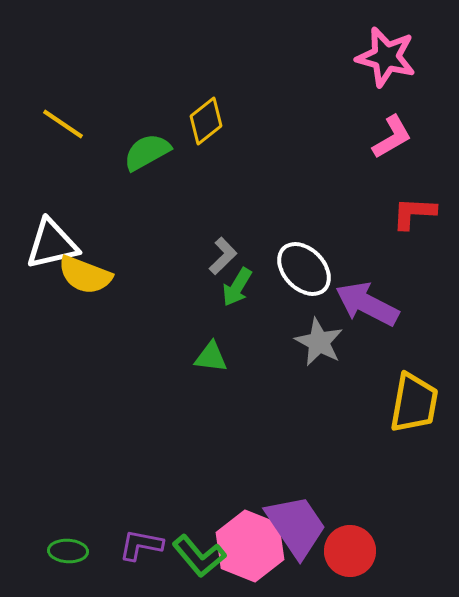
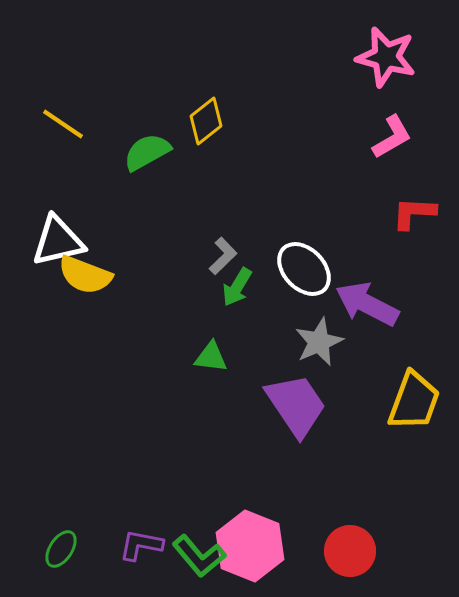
white triangle: moved 6 px right, 3 px up
gray star: rotated 21 degrees clockwise
yellow trapezoid: moved 2 px up; rotated 10 degrees clockwise
purple trapezoid: moved 121 px up
green ellipse: moved 7 px left, 2 px up; rotated 60 degrees counterclockwise
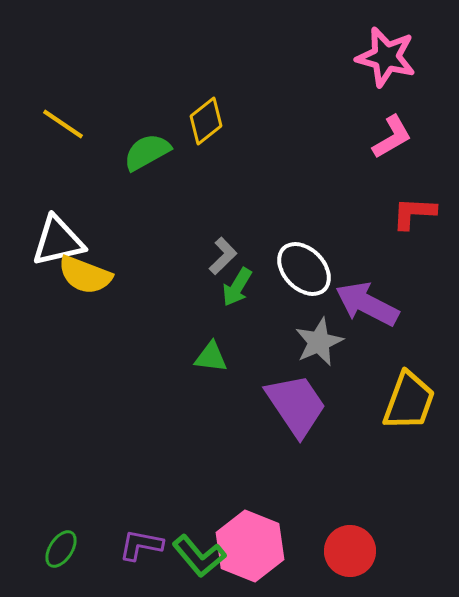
yellow trapezoid: moved 5 px left
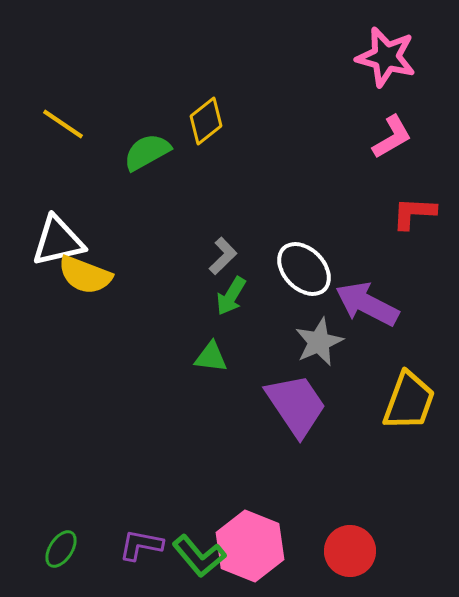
green arrow: moved 6 px left, 9 px down
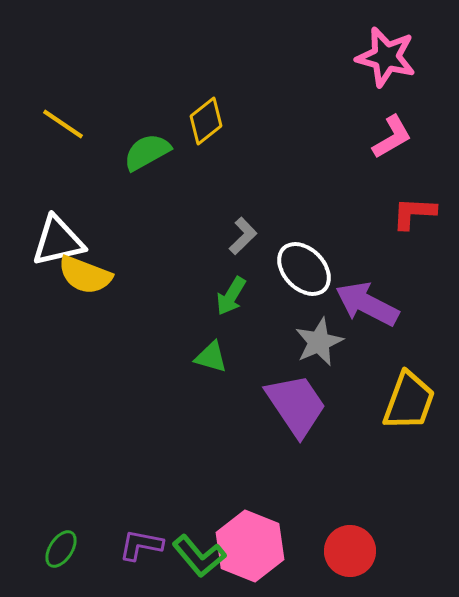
gray L-shape: moved 20 px right, 20 px up
green triangle: rotated 9 degrees clockwise
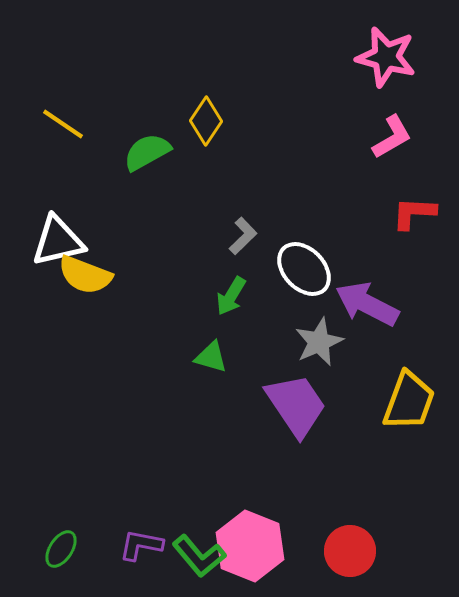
yellow diamond: rotated 18 degrees counterclockwise
